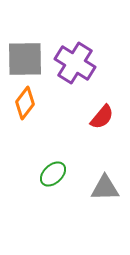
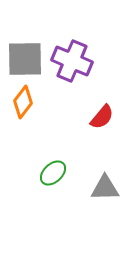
purple cross: moved 3 px left, 2 px up; rotated 9 degrees counterclockwise
orange diamond: moved 2 px left, 1 px up
green ellipse: moved 1 px up
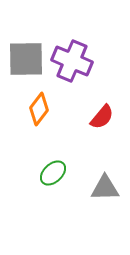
gray square: moved 1 px right
orange diamond: moved 16 px right, 7 px down
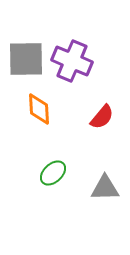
orange diamond: rotated 40 degrees counterclockwise
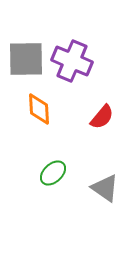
gray triangle: rotated 36 degrees clockwise
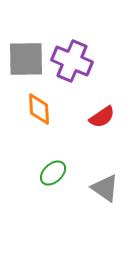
red semicircle: rotated 16 degrees clockwise
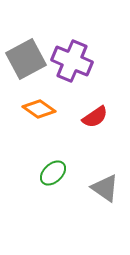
gray square: rotated 27 degrees counterclockwise
orange diamond: rotated 52 degrees counterclockwise
red semicircle: moved 7 px left
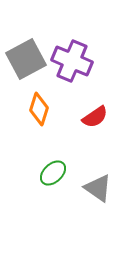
orange diamond: rotated 72 degrees clockwise
gray triangle: moved 7 px left
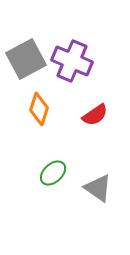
red semicircle: moved 2 px up
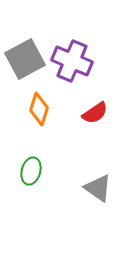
gray square: moved 1 px left
red semicircle: moved 2 px up
green ellipse: moved 22 px left, 2 px up; rotated 32 degrees counterclockwise
